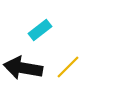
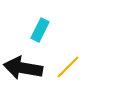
cyan rectangle: rotated 25 degrees counterclockwise
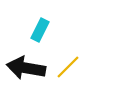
black arrow: moved 3 px right
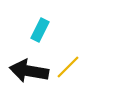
black arrow: moved 3 px right, 3 px down
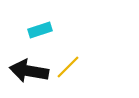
cyan rectangle: rotated 45 degrees clockwise
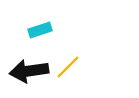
black arrow: rotated 18 degrees counterclockwise
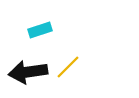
black arrow: moved 1 px left, 1 px down
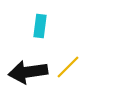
cyan rectangle: moved 4 px up; rotated 65 degrees counterclockwise
